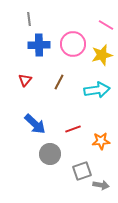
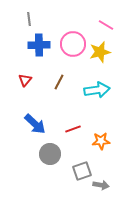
yellow star: moved 2 px left, 3 px up
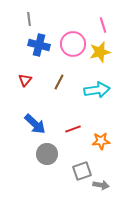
pink line: moved 3 px left; rotated 42 degrees clockwise
blue cross: rotated 15 degrees clockwise
gray circle: moved 3 px left
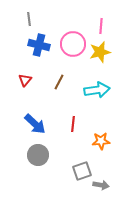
pink line: moved 2 px left, 1 px down; rotated 21 degrees clockwise
red line: moved 5 px up; rotated 63 degrees counterclockwise
gray circle: moved 9 px left, 1 px down
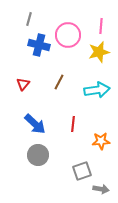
gray line: rotated 24 degrees clockwise
pink circle: moved 5 px left, 9 px up
yellow star: moved 1 px left
red triangle: moved 2 px left, 4 px down
gray arrow: moved 4 px down
